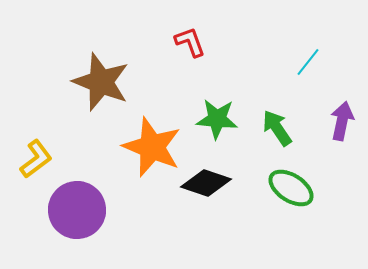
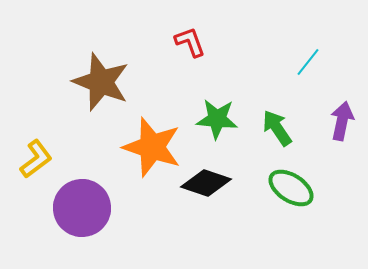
orange star: rotated 4 degrees counterclockwise
purple circle: moved 5 px right, 2 px up
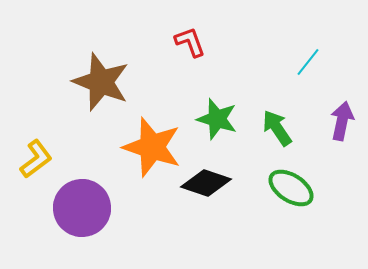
green star: rotated 12 degrees clockwise
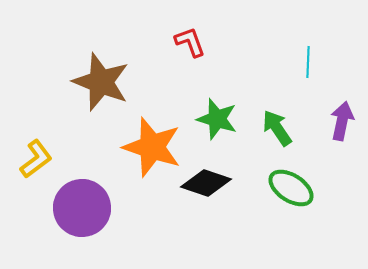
cyan line: rotated 36 degrees counterclockwise
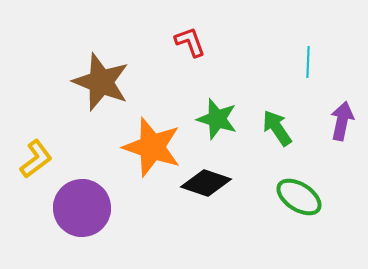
green ellipse: moved 8 px right, 9 px down
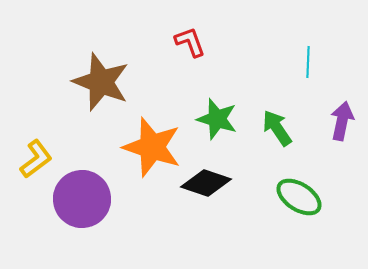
purple circle: moved 9 px up
